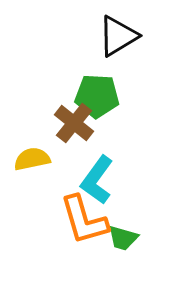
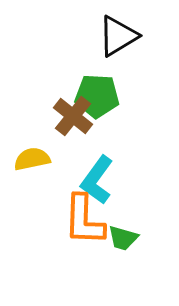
brown cross: moved 1 px left, 7 px up
orange L-shape: rotated 18 degrees clockwise
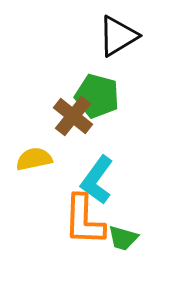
green pentagon: rotated 12 degrees clockwise
yellow semicircle: moved 2 px right
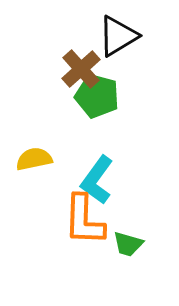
brown cross: moved 8 px right, 47 px up; rotated 9 degrees clockwise
green trapezoid: moved 5 px right, 6 px down
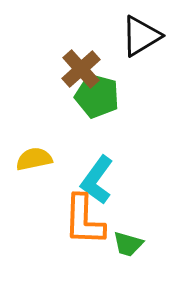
black triangle: moved 23 px right
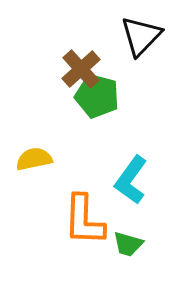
black triangle: rotated 15 degrees counterclockwise
cyan L-shape: moved 34 px right
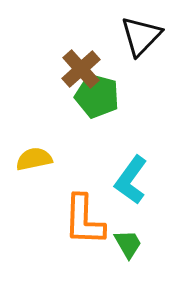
green trapezoid: rotated 136 degrees counterclockwise
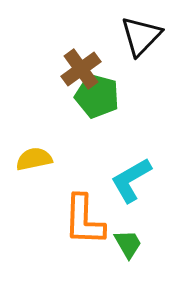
brown cross: rotated 6 degrees clockwise
cyan L-shape: rotated 24 degrees clockwise
